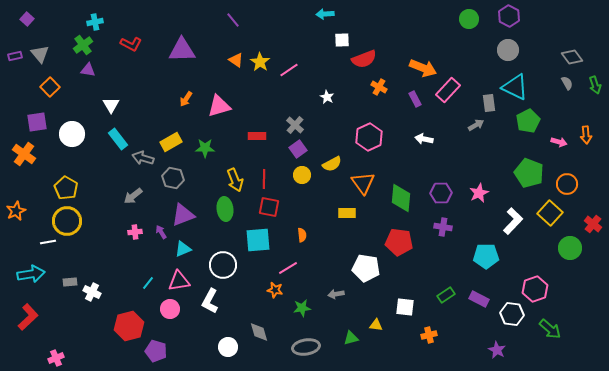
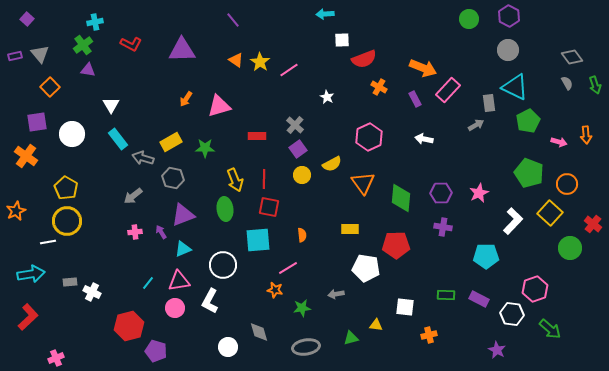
orange cross at (24, 154): moved 2 px right, 2 px down
yellow rectangle at (347, 213): moved 3 px right, 16 px down
red pentagon at (399, 242): moved 3 px left, 3 px down; rotated 8 degrees counterclockwise
green rectangle at (446, 295): rotated 36 degrees clockwise
pink circle at (170, 309): moved 5 px right, 1 px up
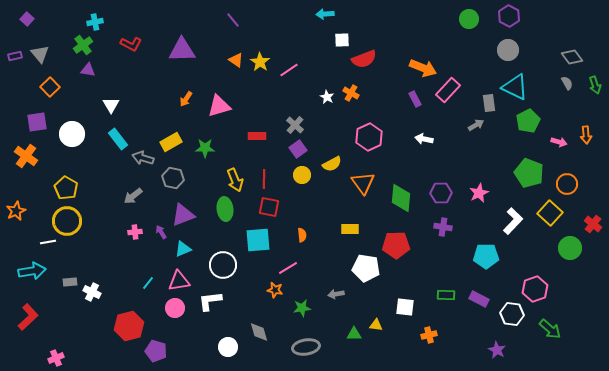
orange cross at (379, 87): moved 28 px left, 6 px down
cyan arrow at (31, 274): moved 1 px right, 3 px up
white L-shape at (210, 301): rotated 55 degrees clockwise
green triangle at (351, 338): moved 3 px right, 4 px up; rotated 14 degrees clockwise
